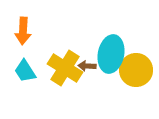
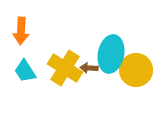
orange arrow: moved 2 px left
brown arrow: moved 2 px right, 2 px down
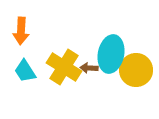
yellow cross: moved 1 px left, 1 px up
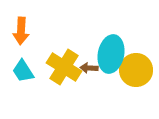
cyan trapezoid: moved 2 px left
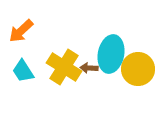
orange arrow: rotated 44 degrees clockwise
yellow circle: moved 2 px right, 1 px up
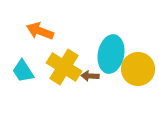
orange arrow: moved 19 px right; rotated 64 degrees clockwise
brown arrow: moved 1 px right, 8 px down
